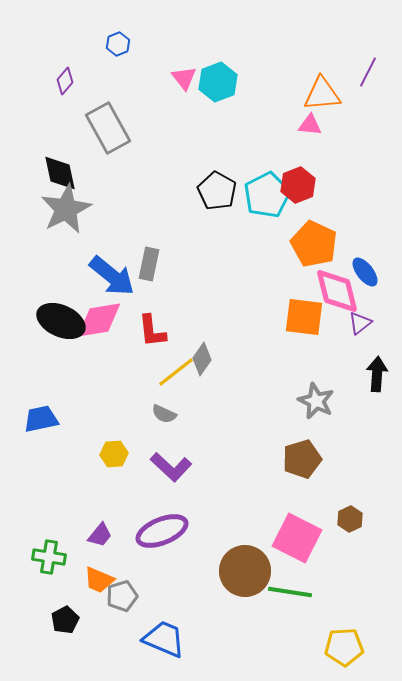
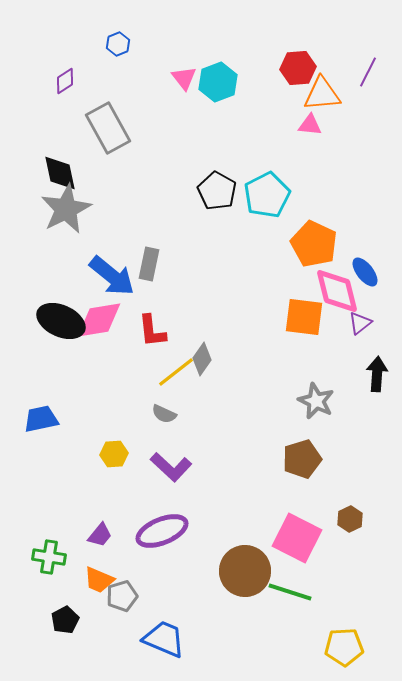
purple diamond at (65, 81): rotated 16 degrees clockwise
red hexagon at (298, 185): moved 117 px up; rotated 16 degrees clockwise
green line at (290, 592): rotated 9 degrees clockwise
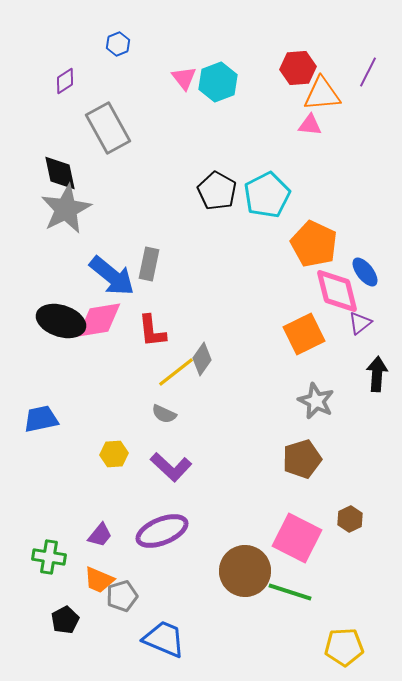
orange square at (304, 317): moved 17 px down; rotated 33 degrees counterclockwise
black ellipse at (61, 321): rotated 6 degrees counterclockwise
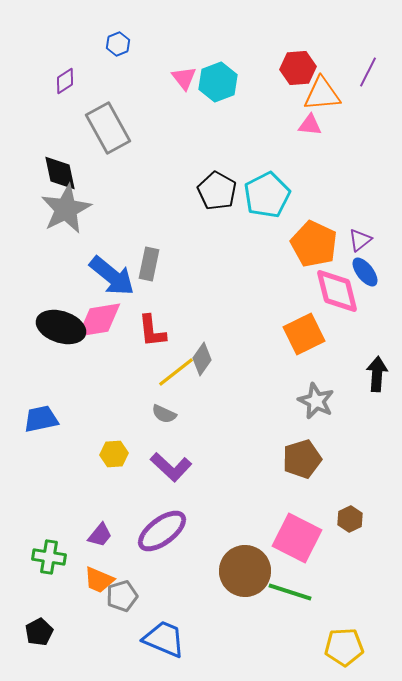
black ellipse at (61, 321): moved 6 px down
purple triangle at (360, 323): moved 83 px up
purple ellipse at (162, 531): rotated 15 degrees counterclockwise
black pentagon at (65, 620): moved 26 px left, 12 px down
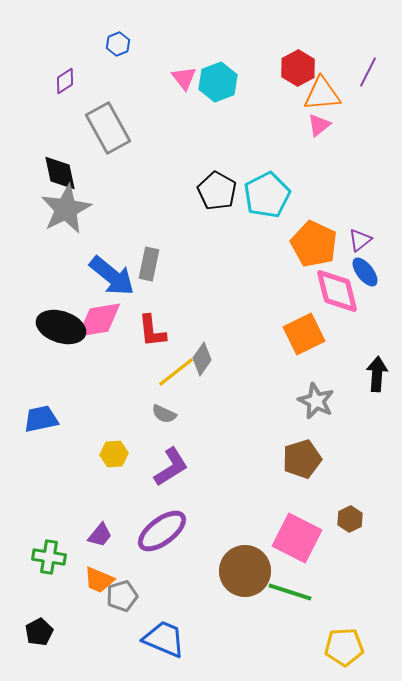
red hexagon at (298, 68): rotated 24 degrees counterclockwise
pink triangle at (310, 125): moved 9 px right; rotated 45 degrees counterclockwise
purple L-shape at (171, 467): rotated 75 degrees counterclockwise
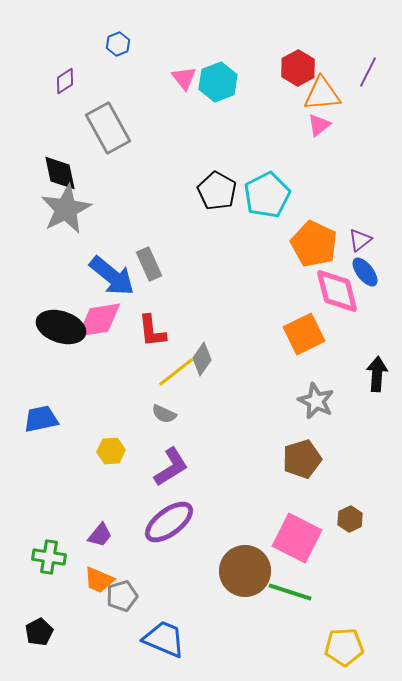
gray rectangle at (149, 264): rotated 36 degrees counterclockwise
yellow hexagon at (114, 454): moved 3 px left, 3 px up
purple ellipse at (162, 531): moved 7 px right, 9 px up
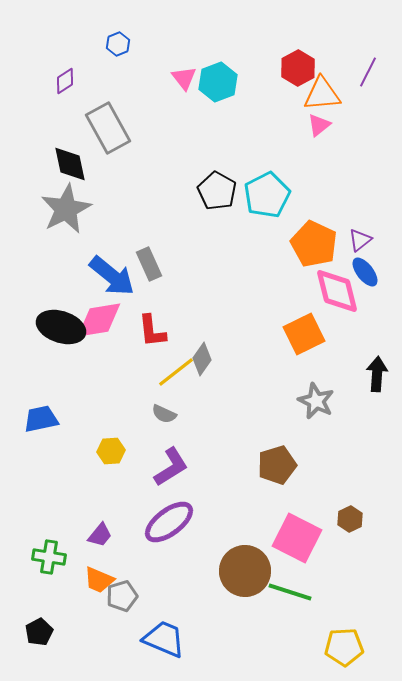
black diamond at (60, 173): moved 10 px right, 9 px up
brown pentagon at (302, 459): moved 25 px left, 6 px down
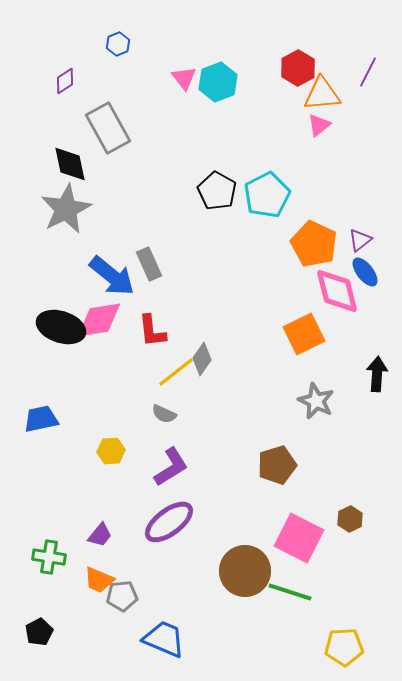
pink square at (297, 538): moved 2 px right
gray pentagon at (122, 596): rotated 12 degrees clockwise
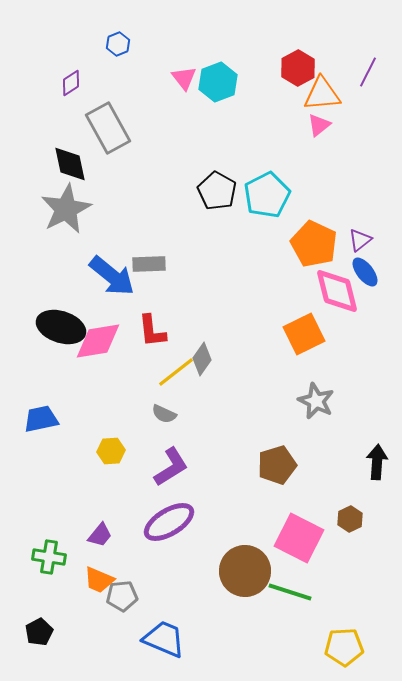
purple diamond at (65, 81): moved 6 px right, 2 px down
gray rectangle at (149, 264): rotated 68 degrees counterclockwise
pink diamond at (99, 320): moved 1 px left, 21 px down
black arrow at (377, 374): moved 88 px down
purple ellipse at (169, 522): rotated 6 degrees clockwise
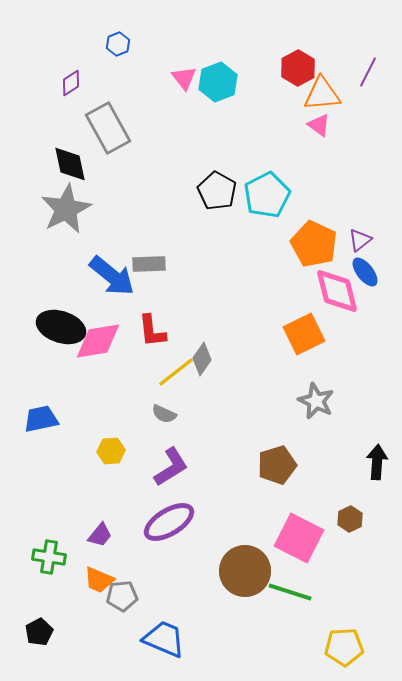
pink triangle at (319, 125): rotated 45 degrees counterclockwise
